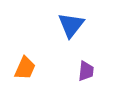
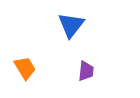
orange trapezoid: rotated 55 degrees counterclockwise
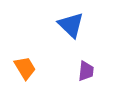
blue triangle: rotated 24 degrees counterclockwise
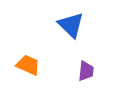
orange trapezoid: moved 3 px right, 3 px up; rotated 35 degrees counterclockwise
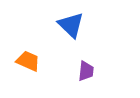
orange trapezoid: moved 4 px up
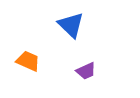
purple trapezoid: rotated 60 degrees clockwise
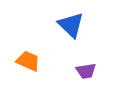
purple trapezoid: rotated 15 degrees clockwise
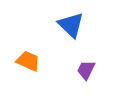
purple trapezoid: moved 1 px up; rotated 125 degrees clockwise
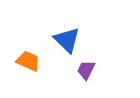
blue triangle: moved 4 px left, 15 px down
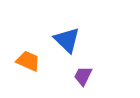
purple trapezoid: moved 3 px left, 6 px down
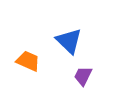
blue triangle: moved 2 px right, 1 px down
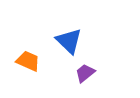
purple trapezoid: moved 2 px right, 3 px up; rotated 25 degrees clockwise
